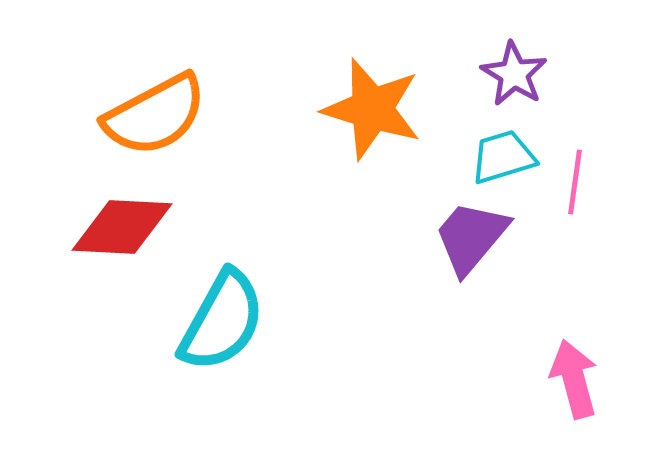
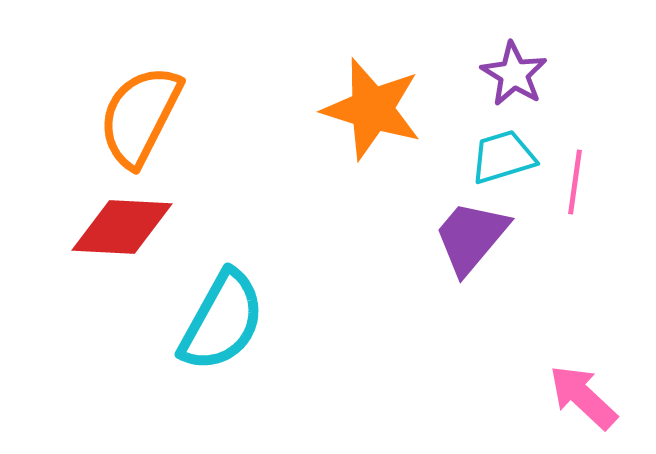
orange semicircle: moved 15 px left, 1 px down; rotated 145 degrees clockwise
pink arrow: moved 9 px right, 18 px down; rotated 32 degrees counterclockwise
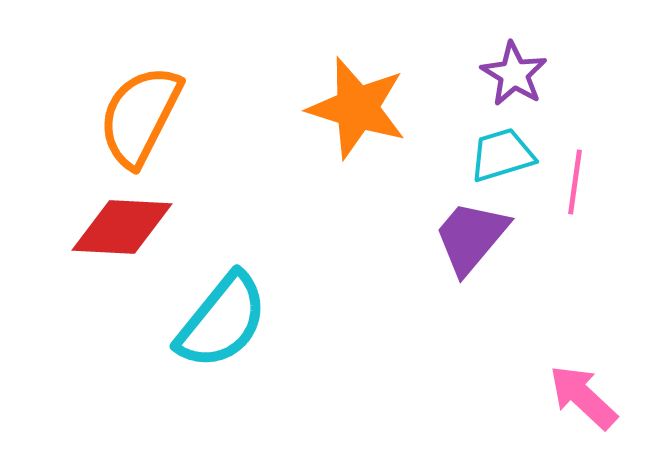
orange star: moved 15 px left, 1 px up
cyan trapezoid: moved 1 px left, 2 px up
cyan semicircle: rotated 10 degrees clockwise
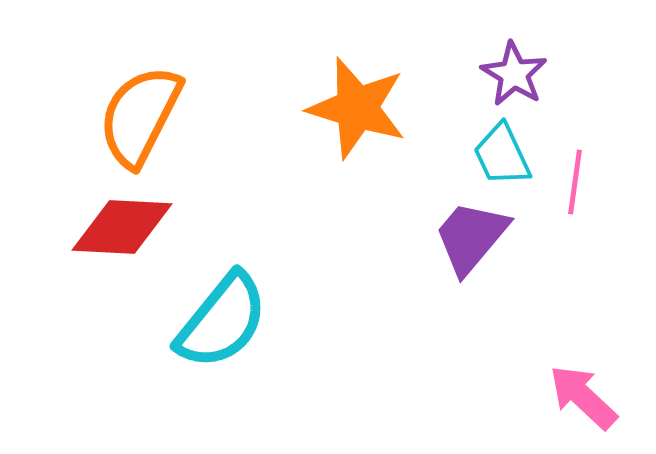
cyan trapezoid: rotated 98 degrees counterclockwise
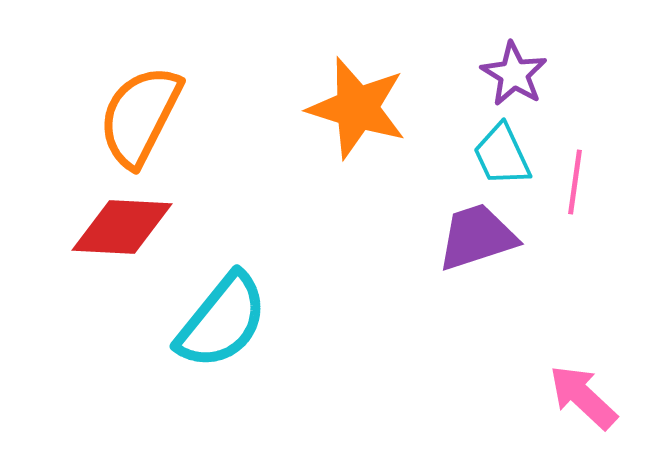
purple trapezoid: moved 6 px right; rotated 32 degrees clockwise
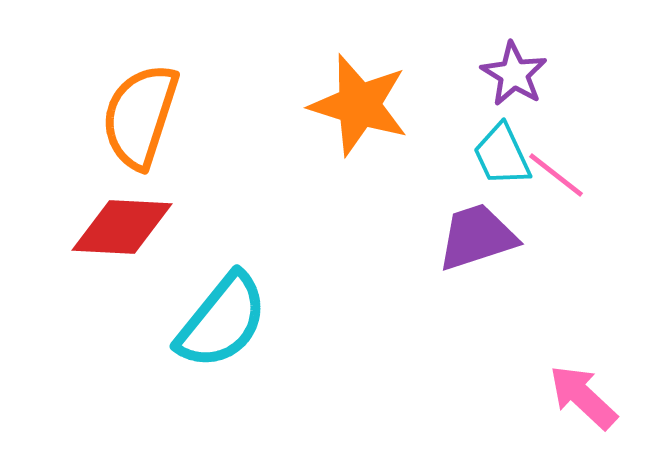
orange star: moved 2 px right, 3 px up
orange semicircle: rotated 9 degrees counterclockwise
pink line: moved 19 px left, 7 px up; rotated 60 degrees counterclockwise
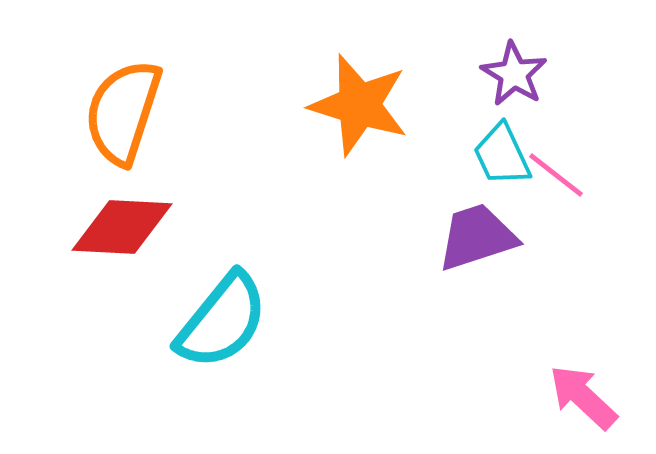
orange semicircle: moved 17 px left, 4 px up
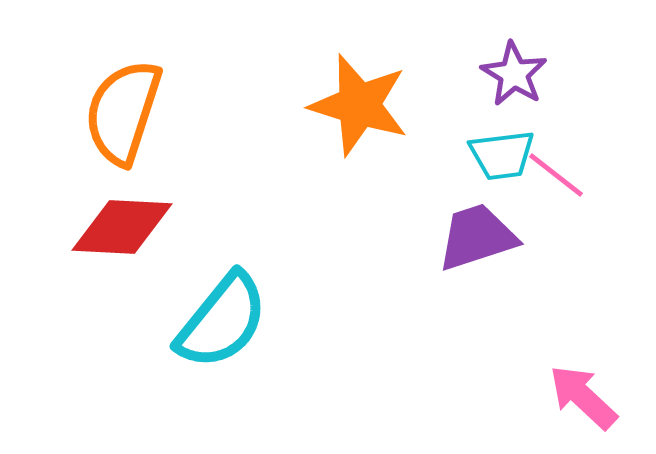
cyan trapezoid: rotated 72 degrees counterclockwise
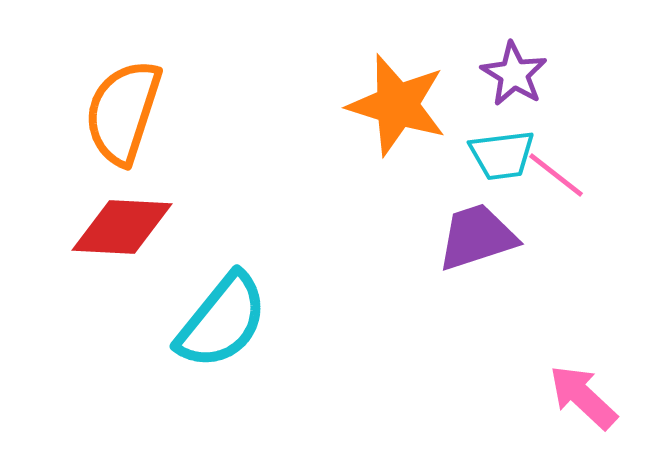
orange star: moved 38 px right
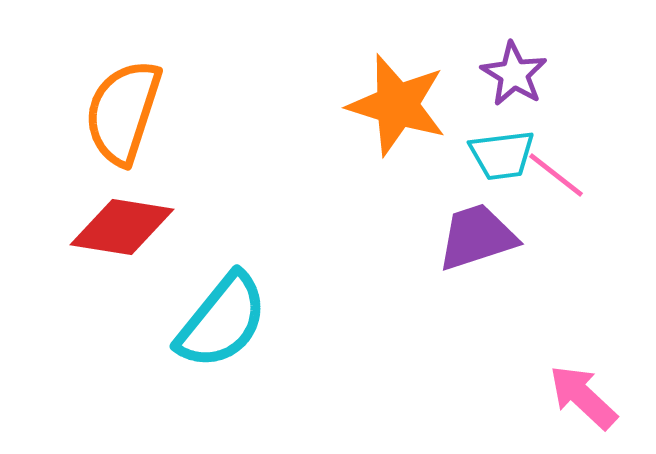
red diamond: rotated 6 degrees clockwise
